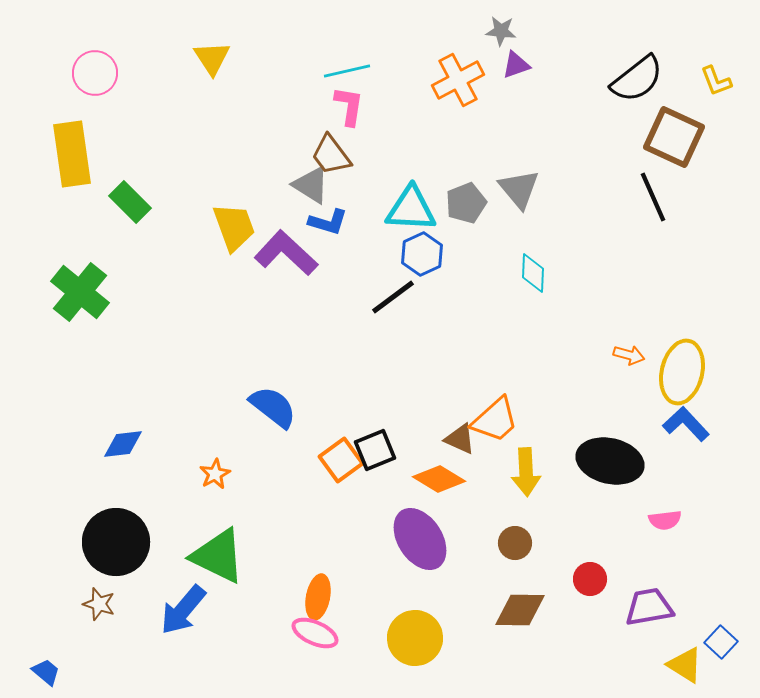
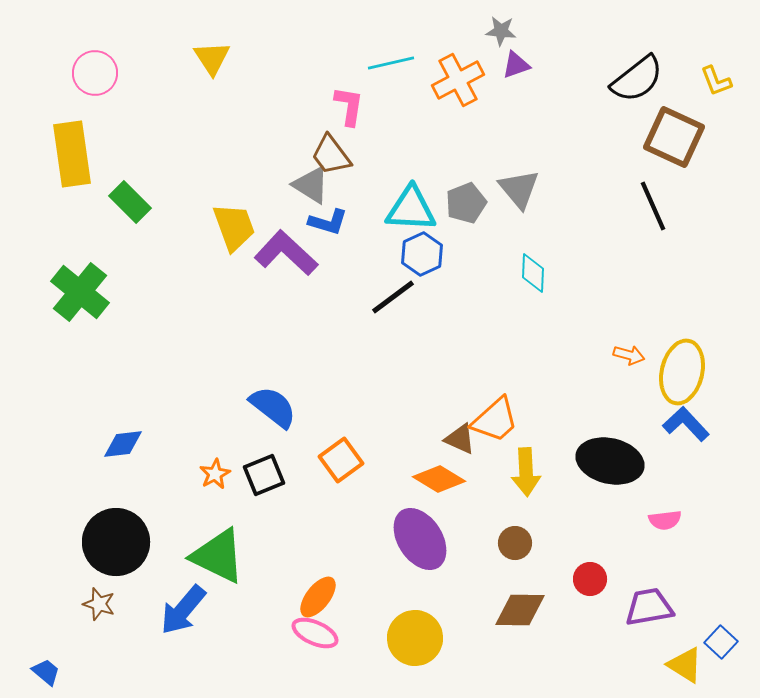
cyan line at (347, 71): moved 44 px right, 8 px up
black line at (653, 197): moved 9 px down
black square at (375, 450): moved 111 px left, 25 px down
orange ellipse at (318, 597): rotated 27 degrees clockwise
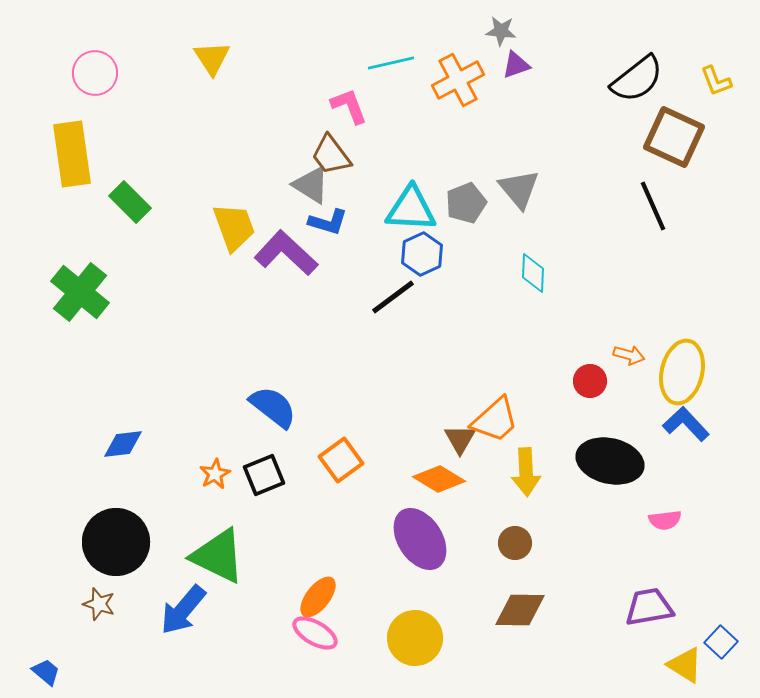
pink L-shape at (349, 106): rotated 30 degrees counterclockwise
brown triangle at (460, 439): rotated 36 degrees clockwise
red circle at (590, 579): moved 198 px up
pink ellipse at (315, 633): rotated 6 degrees clockwise
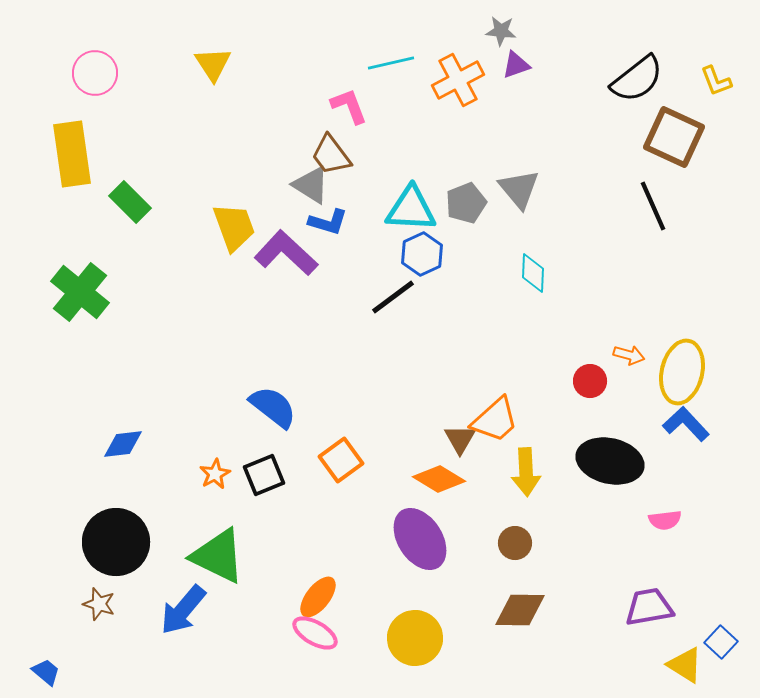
yellow triangle at (212, 58): moved 1 px right, 6 px down
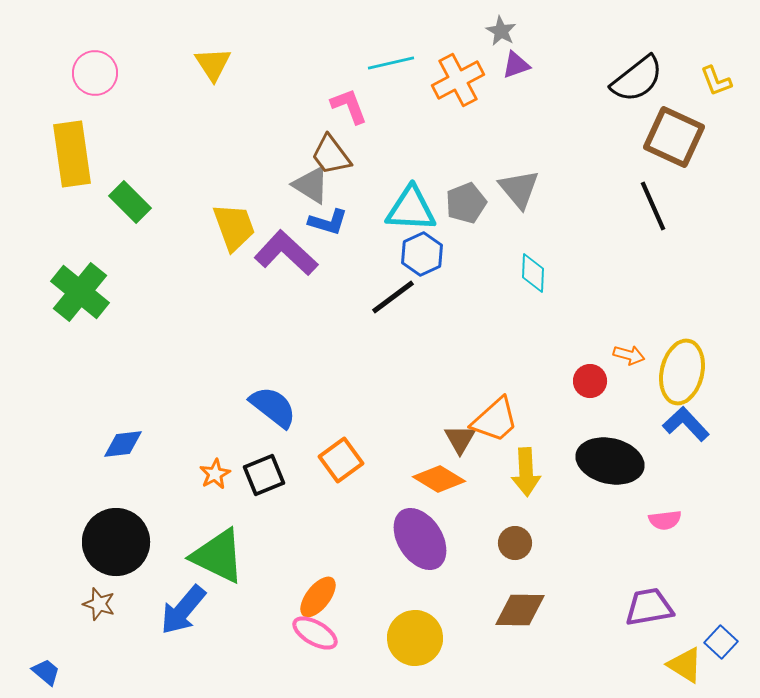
gray star at (501, 31): rotated 24 degrees clockwise
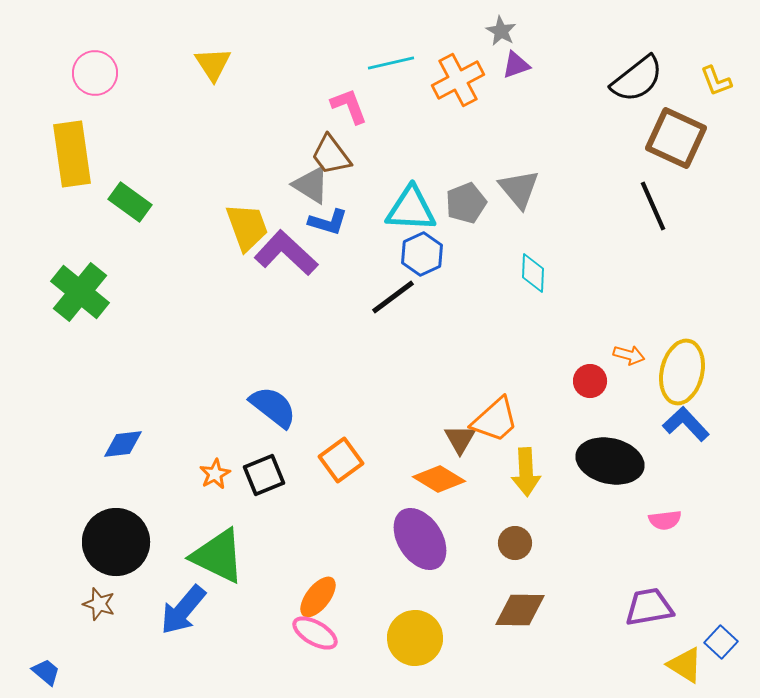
brown square at (674, 137): moved 2 px right, 1 px down
green rectangle at (130, 202): rotated 9 degrees counterclockwise
yellow trapezoid at (234, 227): moved 13 px right
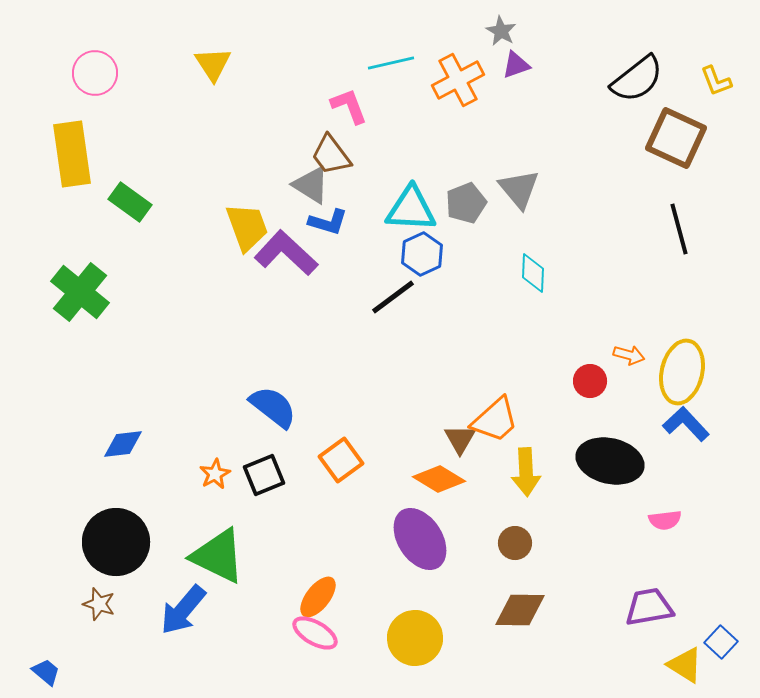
black line at (653, 206): moved 26 px right, 23 px down; rotated 9 degrees clockwise
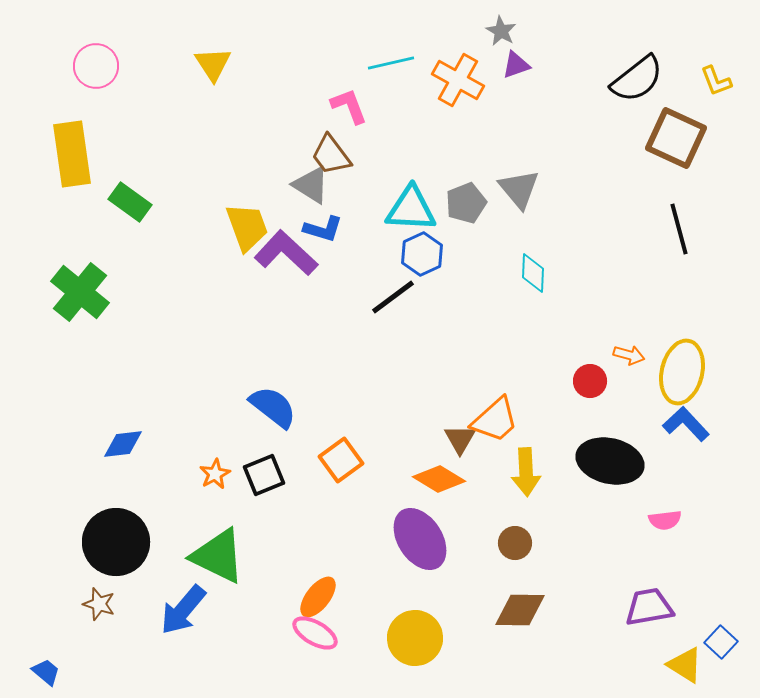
pink circle at (95, 73): moved 1 px right, 7 px up
orange cross at (458, 80): rotated 33 degrees counterclockwise
blue L-shape at (328, 222): moved 5 px left, 7 px down
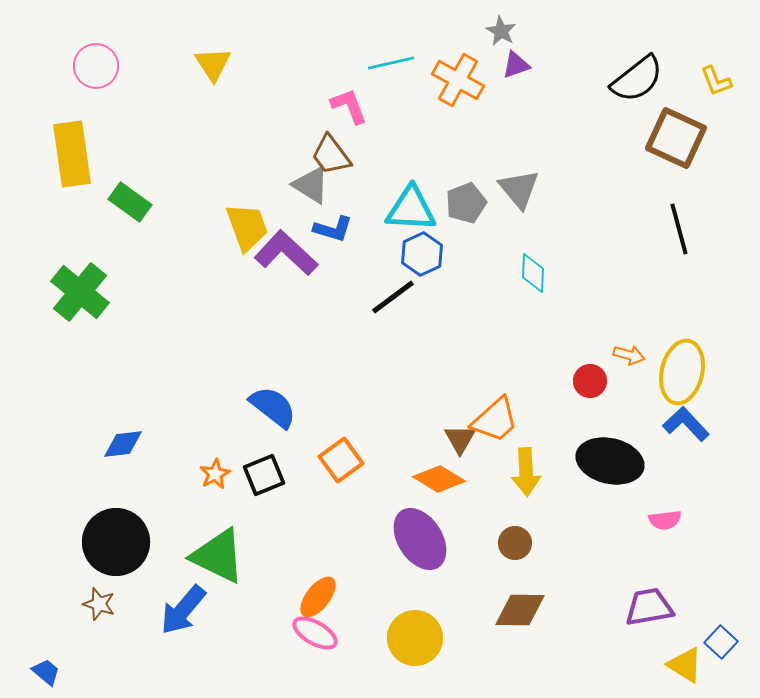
blue L-shape at (323, 229): moved 10 px right
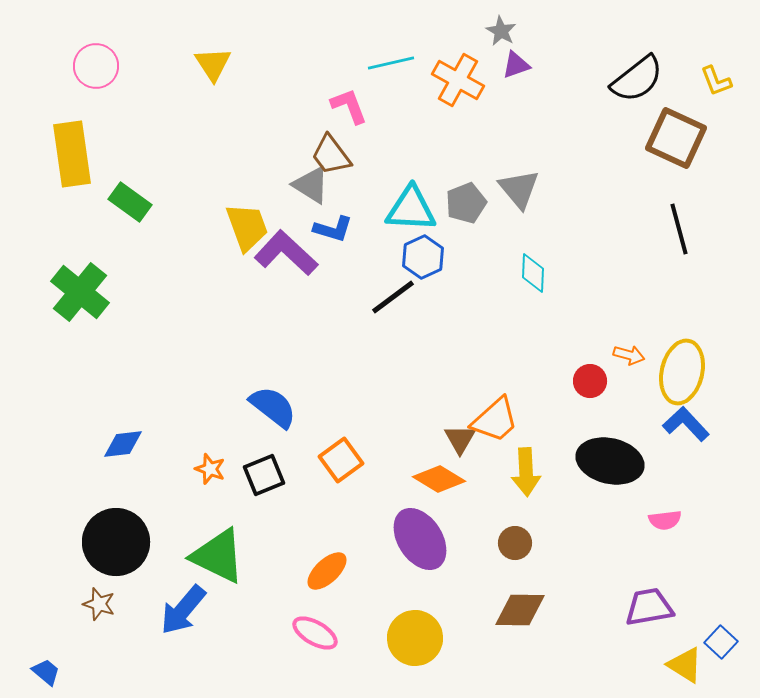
blue hexagon at (422, 254): moved 1 px right, 3 px down
orange star at (215, 474): moved 5 px left, 5 px up; rotated 24 degrees counterclockwise
orange ellipse at (318, 597): moved 9 px right, 26 px up; rotated 9 degrees clockwise
